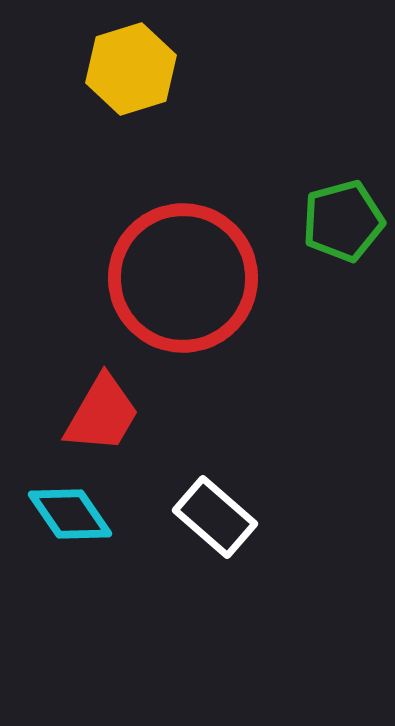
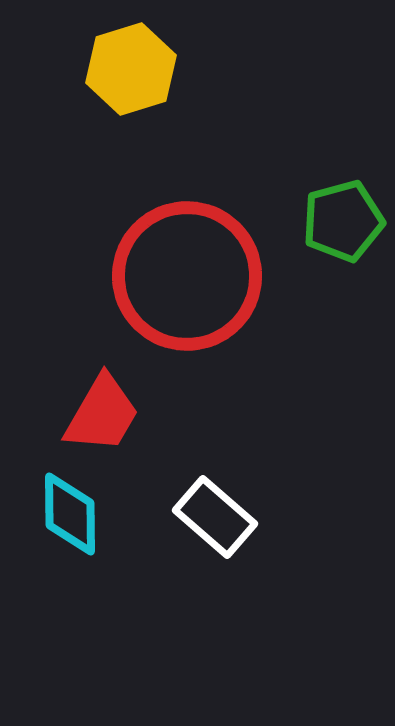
red circle: moved 4 px right, 2 px up
cyan diamond: rotated 34 degrees clockwise
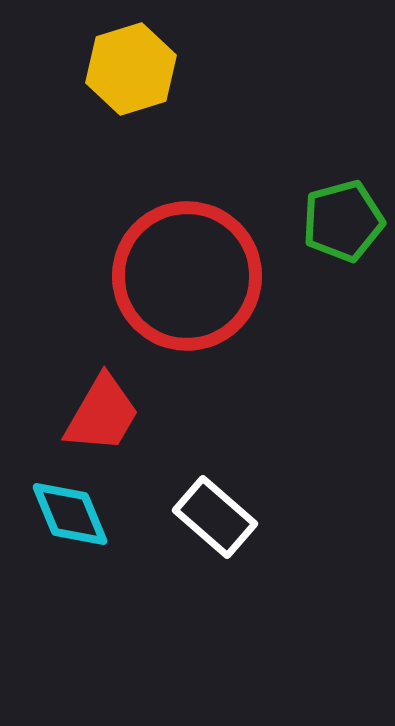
cyan diamond: rotated 22 degrees counterclockwise
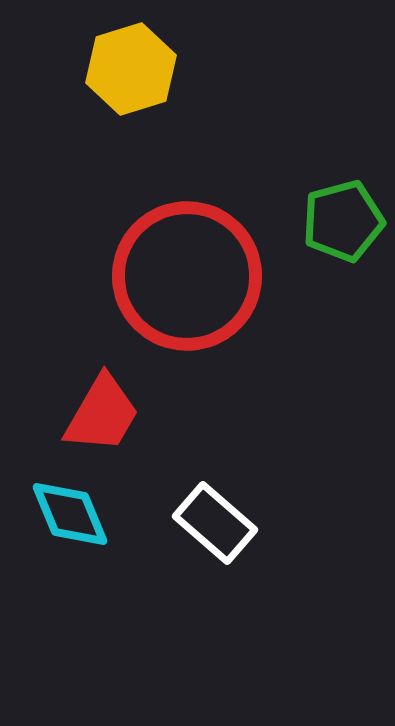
white rectangle: moved 6 px down
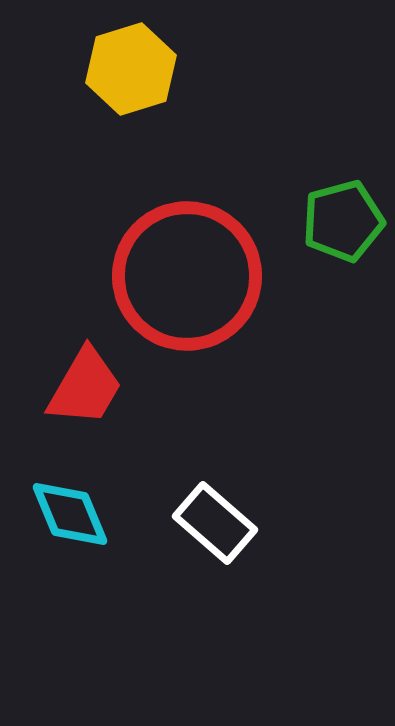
red trapezoid: moved 17 px left, 27 px up
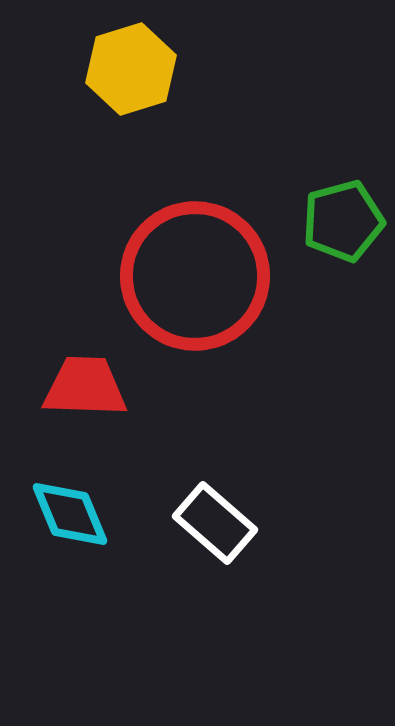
red circle: moved 8 px right
red trapezoid: rotated 118 degrees counterclockwise
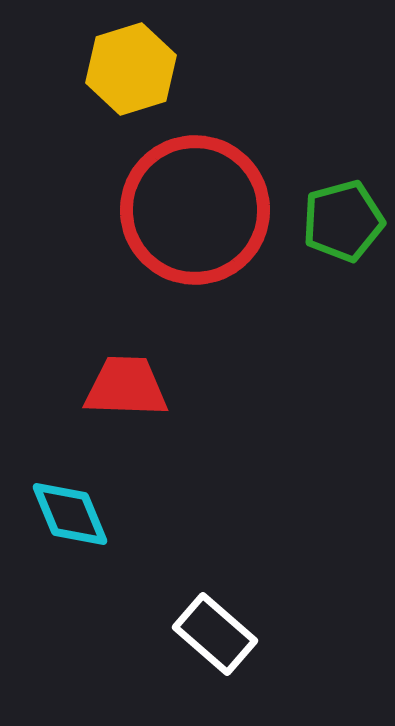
red circle: moved 66 px up
red trapezoid: moved 41 px right
white rectangle: moved 111 px down
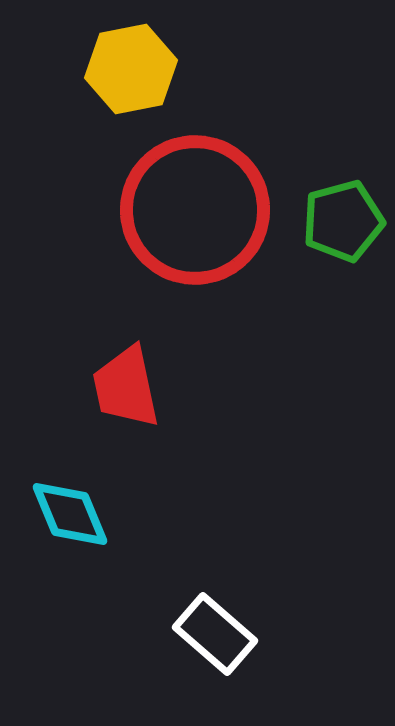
yellow hexagon: rotated 6 degrees clockwise
red trapezoid: rotated 104 degrees counterclockwise
